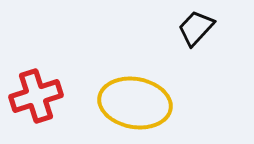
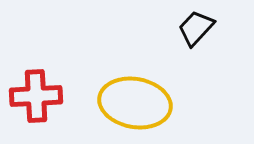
red cross: rotated 15 degrees clockwise
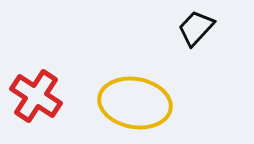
red cross: rotated 36 degrees clockwise
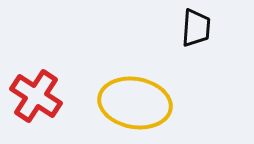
black trapezoid: rotated 141 degrees clockwise
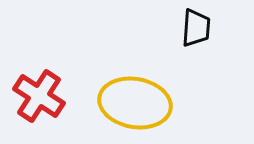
red cross: moved 3 px right
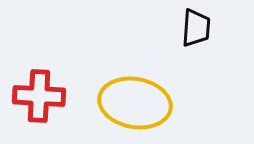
red cross: rotated 30 degrees counterclockwise
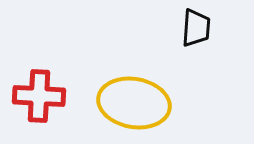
yellow ellipse: moved 1 px left
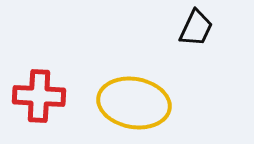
black trapezoid: rotated 21 degrees clockwise
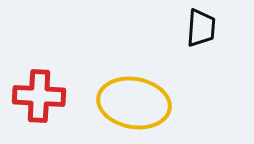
black trapezoid: moved 5 px right; rotated 21 degrees counterclockwise
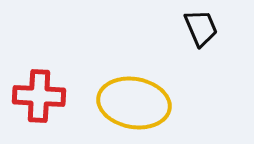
black trapezoid: rotated 27 degrees counterclockwise
